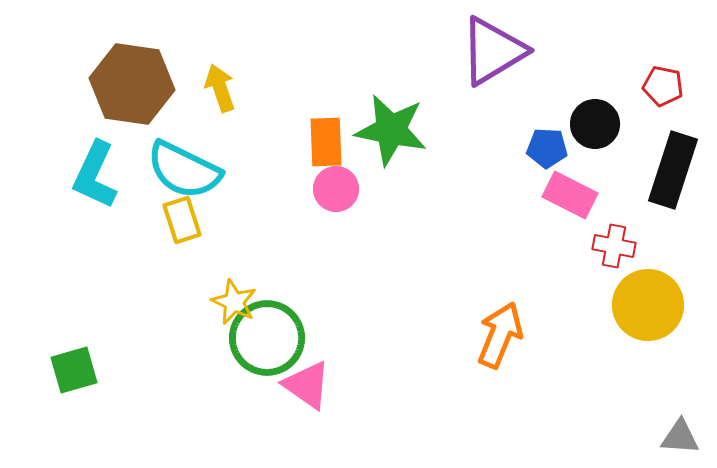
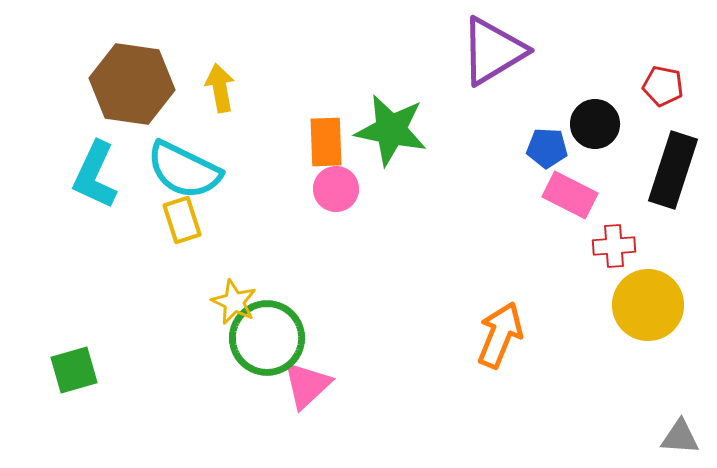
yellow arrow: rotated 9 degrees clockwise
red cross: rotated 15 degrees counterclockwise
pink triangle: rotated 42 degrees clockwise
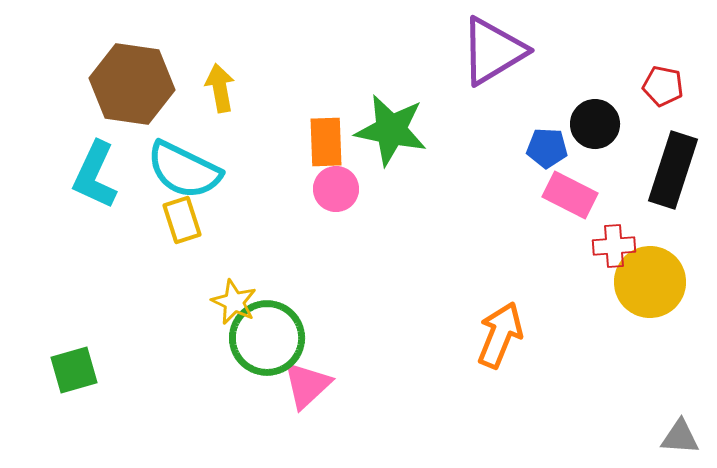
yellow circle: moved 2 px right, 23 px up
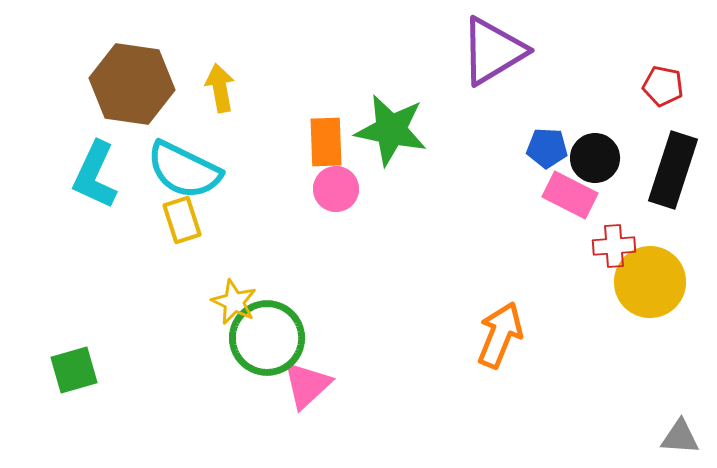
black circle: moved 34 px down
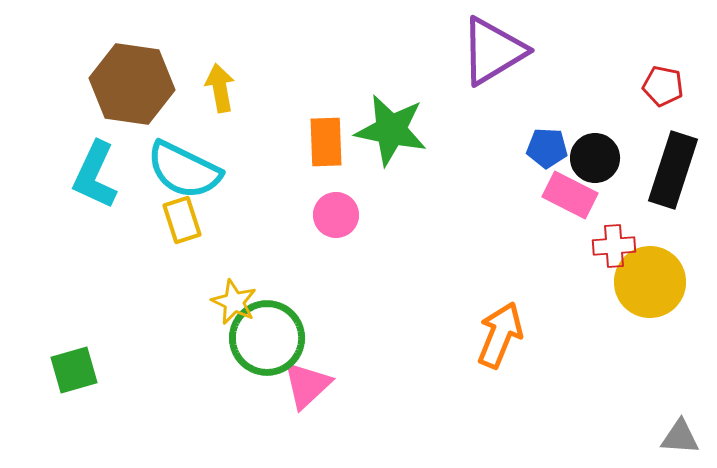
pink circle: moved 26 px down
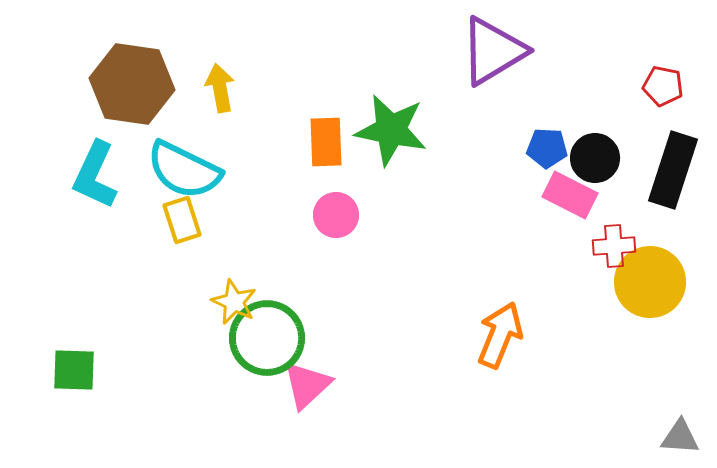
green square: rotated 18 degrees clockwise
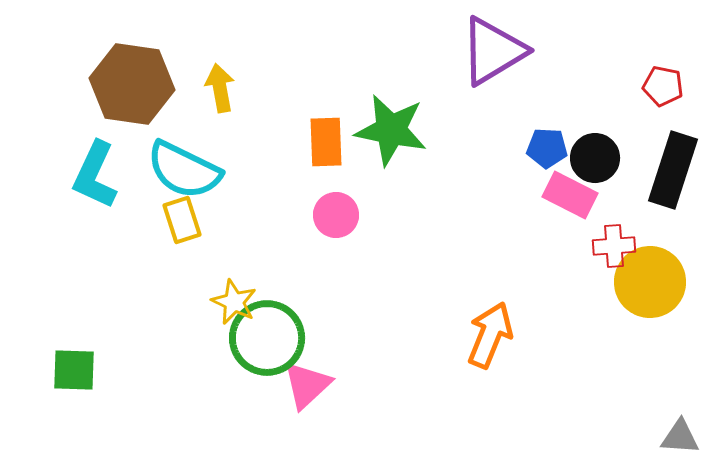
orange arrow: moved 10 px left
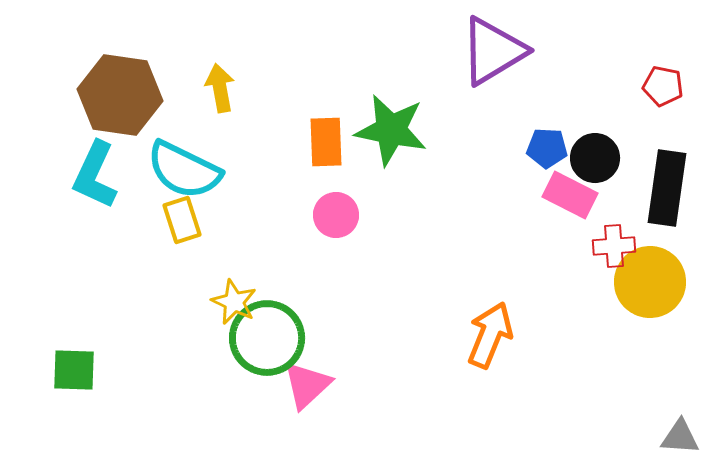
brown hexagon: moved 12 px left, 11 px down
black rectangle: moved 6 px left, 18 px down; rotated 10 degrees counterclockwise
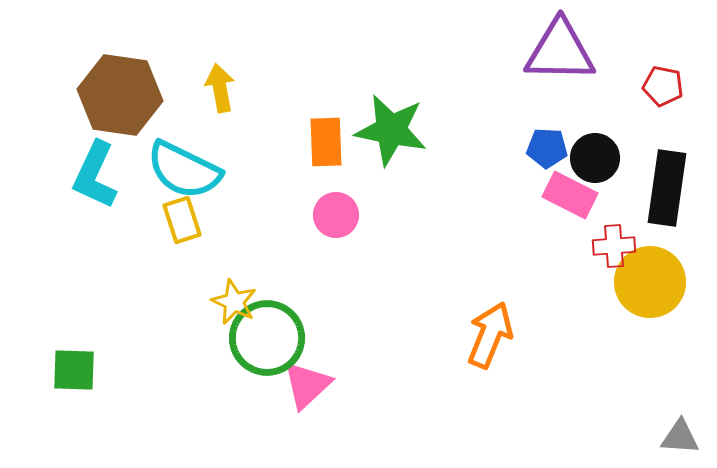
purple triangle: moved 67 px right; rotated 32 degrees clockwise
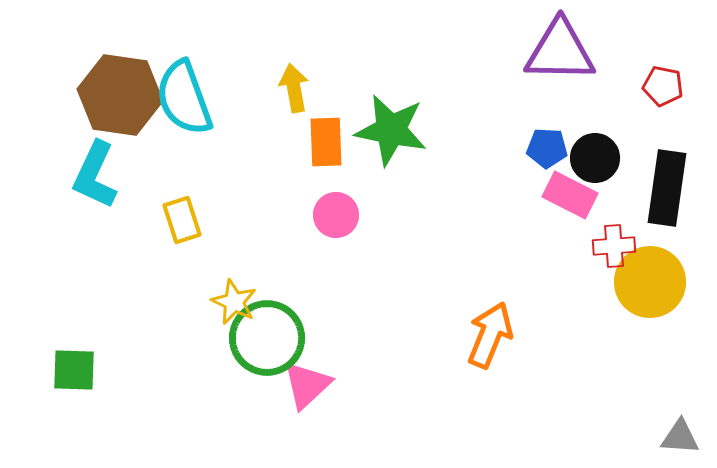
yellow arrow: moved 74 px right
cyan semicircle: moved 72 px up; rotated 44 degrees clockwise
